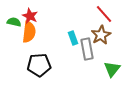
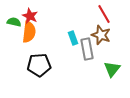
red line: rotated 12 degrees clockwise
brown star: rotated 24 degrees counterclockwise
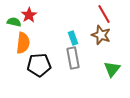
red star: moved 1 px left, 1 px up; rotated 14 degrees clockwise
orange semicircle: moved 6 px left, 11 px down
gray rectangle: moved 14 px left, 9 px down
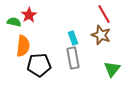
orange semicircle: moved 3 px down
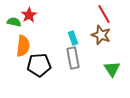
green triangle: rotated 12 degrees counterclockwise
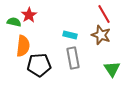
cyan rectangle: moved 3 px left, 3 px up; rotated 56 degrees counterclockwise
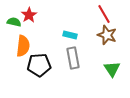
brown star: moved 6 px right
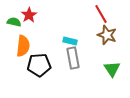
red line: moved 3 px left
cyan rectangle: moved 6 px down
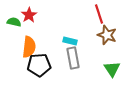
red line: moved 2 px left; rotated 12 degrees clockwise
orange semicircle: moved 6 px right, 1 px down
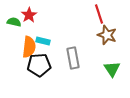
cyan rectangle: moved 27 px left
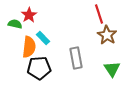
green semicircle: moved 1 px right, 2 px down
brown star: rotated 12 degrees clockwise
cyan rectangle: moved 3 px up; rotated 32 degrees clockwise
gray rectangle: moved 3 px right
black pentagon: moved 3 px down
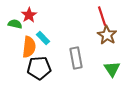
red line: moved 3 px right, 2 px down
